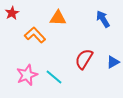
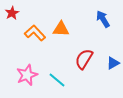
orange triangle: moved 3 px right, 11 px down
orange L-shape: moved 2 px up
blue triangle: moved 1 px down
cyan line: moved 3 px right, 3 px down
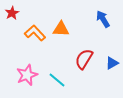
blue triangle: moved 1 px left
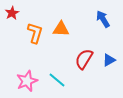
orange L-shape: rotated 60 degrees clockwise
blue triangle: moved 3 px left, 3 px up
pink star: moved 6 px down
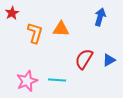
blue arrow: moved 3 px left, 2 px up; rotated 48 degrees clockwise
cyan line: rotated 36 degrees counterclockwise
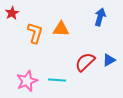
red semicircle: moved 1 px right, 3 px down; rotated 15 degrees clockwise
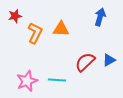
red star: moved 3 px right, 3 px down; rotated 16 degrees clockwise
orange L-shape: rotated 10 degrees clockwise
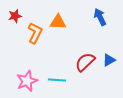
blue arrow: rotated 42 degrees counterclockwise
orange triangle: moved 3 px left, 7 px up
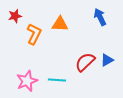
orange triangle: moved 2 px right, 2 px down
orange L-shape: moved 1 px left, 1 px down
blue triangle: moved 2 px left
